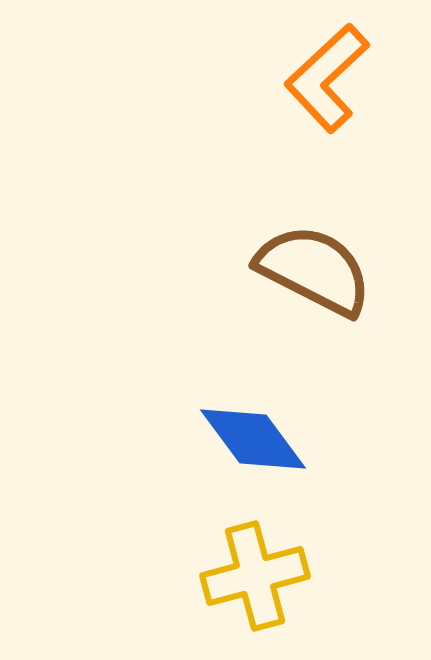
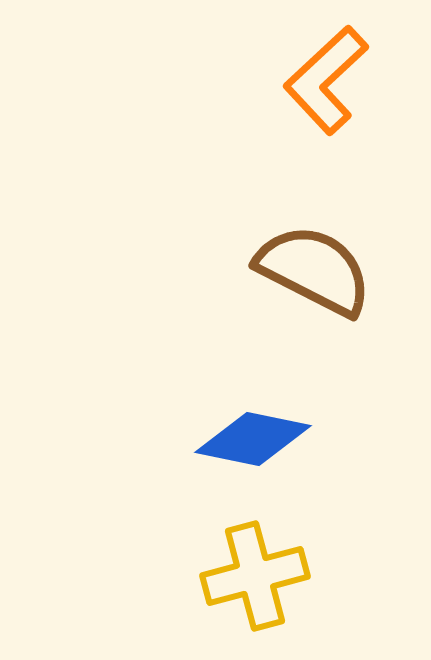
orange L-shape: moved 1 px left, 2 px down
blue diamond: rotated 42 degrees counterclockwise
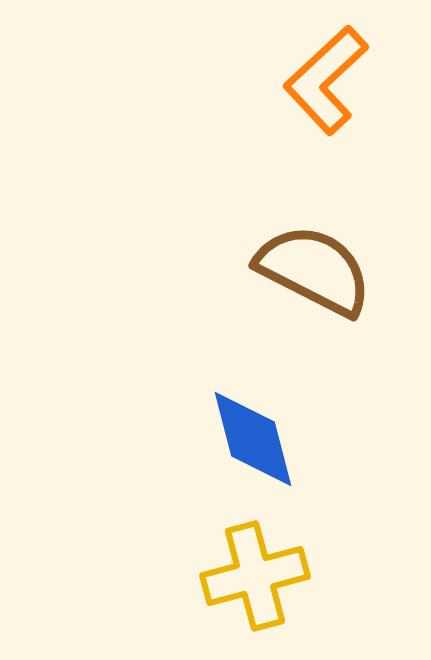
blue diamond: rotated 64 degrees clockwise
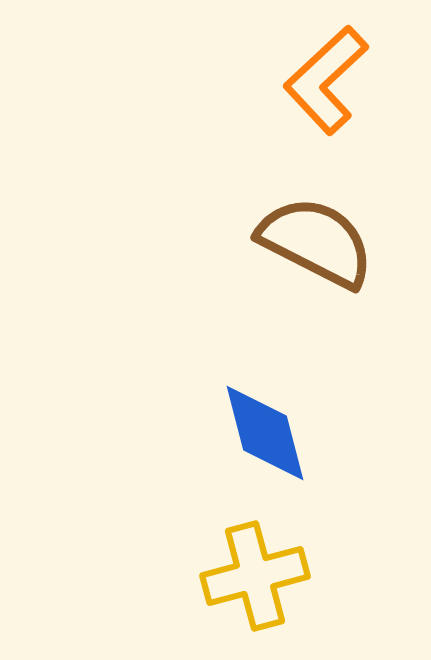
brown semicircle: moved 2 px right, 28 px up
blue diamond: moved 12 px right, 6 px up
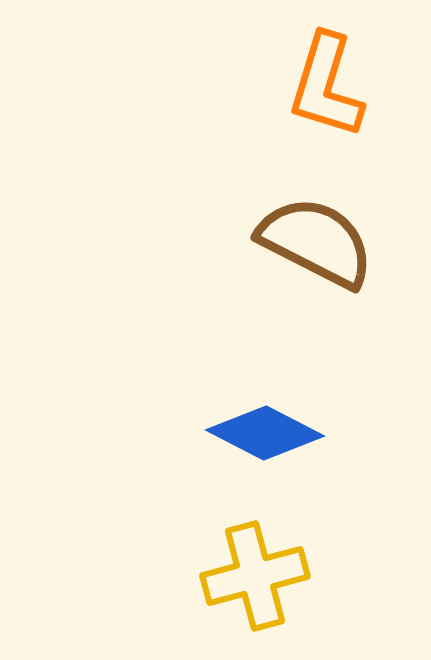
orange L-shape: moved 6 px down; rotated 30 degrees counterclockwise
blue diamond: rotated 48 degrees counterclockwise
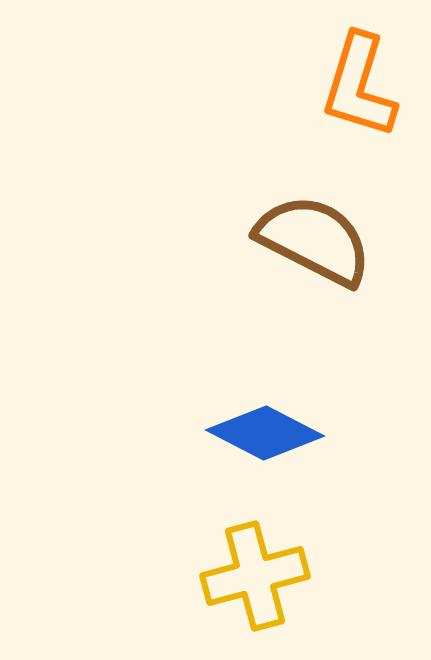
orange L-shape: moved 33 px right
brown semicircle: moved 2 px left, 2 px up
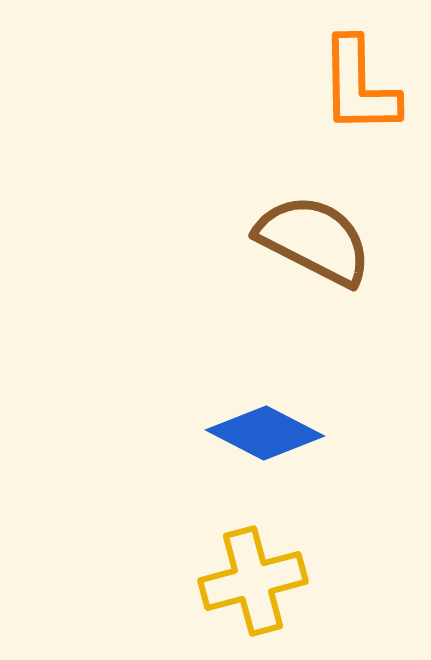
orange L-shape: rotated 18 degrees counterclockwise
yellow cross: moved 2 px left, 5 px down
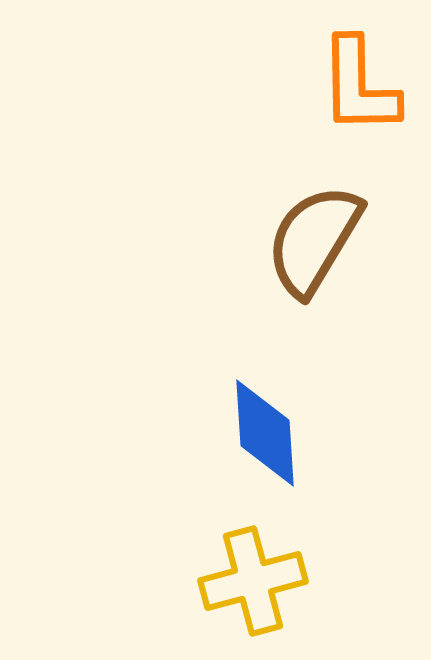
brown semicircle: rotated 86 degrees counterclockwise
blue diamond: rotated 59 degrees clockwise
